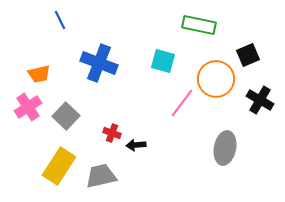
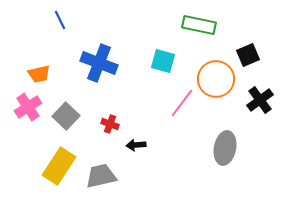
black cross: rotated 24 degrees clockwise
red cross: moved 2 px left, 9 px up
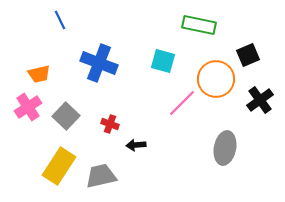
pink line: rotated 8 degrees clockwise
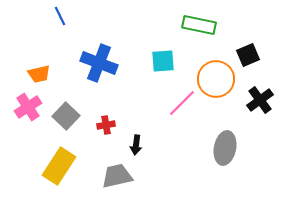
blue line: moved 4 px up
cyan square: rotated 20 degrees counterclockwise
red cross: moved 4 px left, 1 px down; rotated 30 degrees counterclockwise
black arrow: rotated 78 degrees counterclockwise
gray trapezoid: moved 16 px right
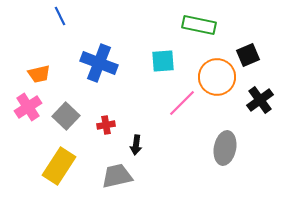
orange circle: moved 1 px right, 2 px up
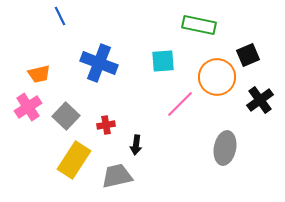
pink line: moved 2 px left, 1 px down
yellow rectangle: moved 15 px right, 6 px up
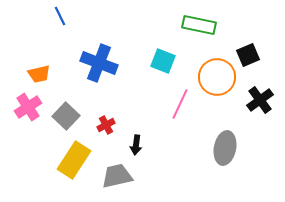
cyan square: rotated 25 degrees clockwise
pink line: rotated 20 degrees counterclockwise
red cross: rotated 18 degrees counterclockwise
